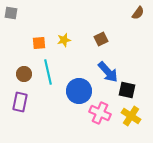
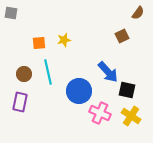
brown square: moved 21 px right, 3 px up
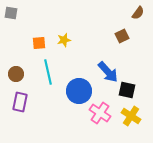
brown circle: moved 8 px left
pink cross: rotated 10 degrees clockwise
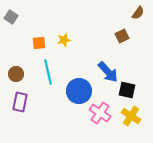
gray square: moved 4 px down; rotated 24 degrees clockwise
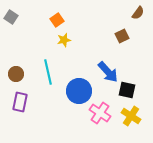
orange square: moved 18 px right, 23 px up; rotated 32 degrees counterclockwise
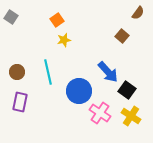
brown square: rotated 24 degrees counterclockwise
brown circle: moved 1 px right, 2 px up
black square: rotated 24 degrees clockwise
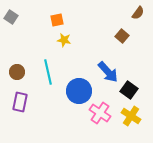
orange square: rotated 24 degrees clockwise
yellow star: rotated 24 degrees clockwise
black square: moved 2 px right
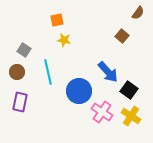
gray square: moved 13 px right, 33 px down
pink cross: moved 2 px right, 1 px up
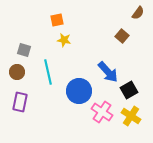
gray square: rotated 16 degrees counterclockwise
black square: rotated 24 degrees clockwise
